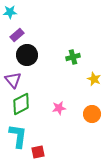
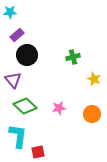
green diamond: moved 4 px right, 2 px down; rotated 70 degrees clockwise
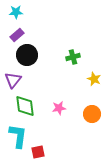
cyan star: moved 6 px right
purple triangle: rotated 18 degrees clockwise
green diamond: rotated 40 degrees clockwise
